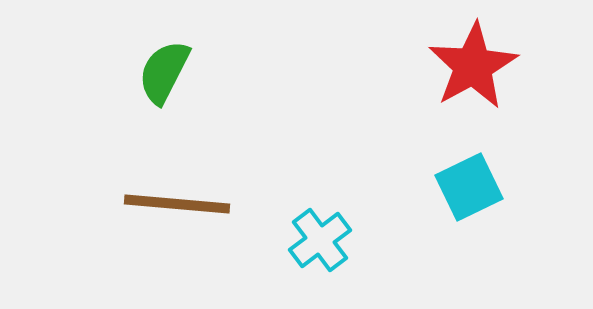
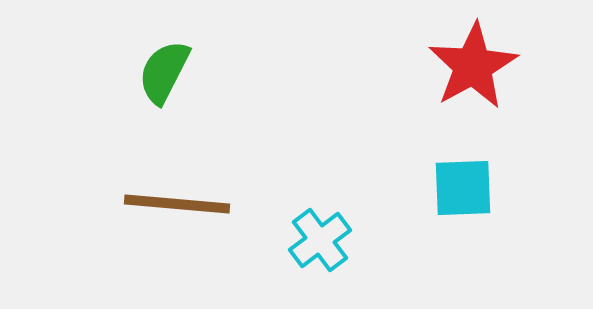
cyan square: moved 6 px left, 1 px down; rotated 24 degrees clockwise
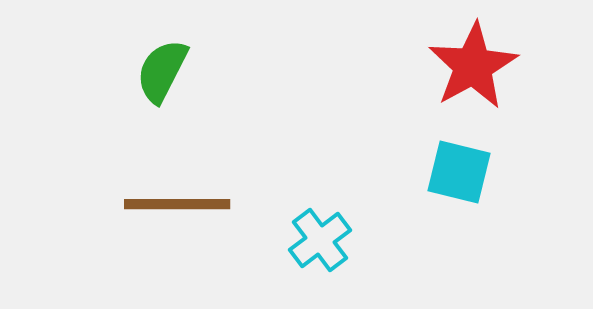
green semicircle: moved 2 px left, 1 px up
cyan square: moved 4 px left, 16 px up; rotated 16 degrees clockwise
brown line: rotated 5 degrees counterclockwise
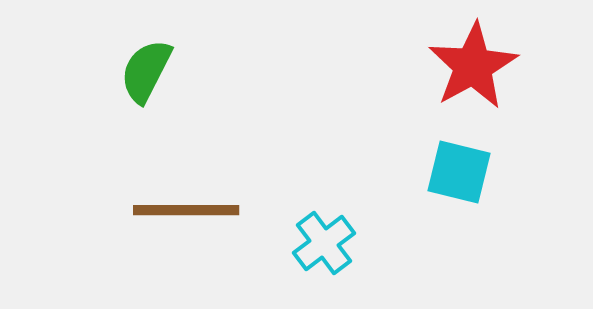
green semicircle: moved 16 px left
brown line: moved 9 px right, 6 px down
cyan cross: moved 4 px right, 3 px down
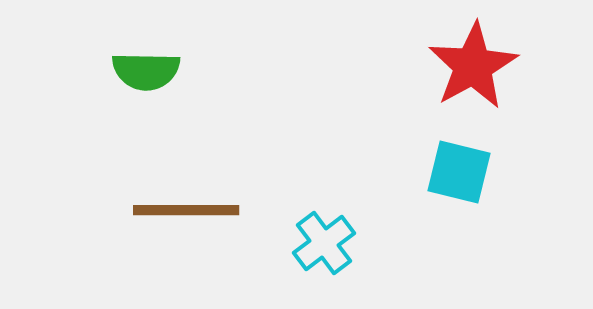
green semicircle: rotated 116 degrees counterclockwise
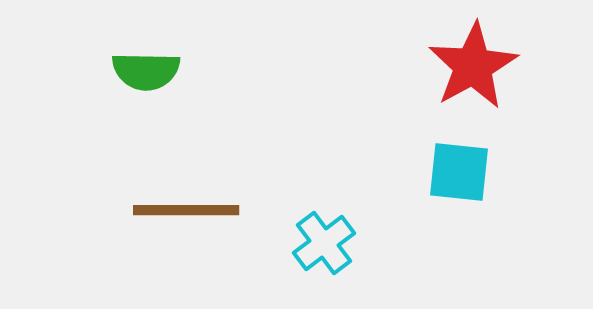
cyan square: rotated 8 degrees counterclockwise
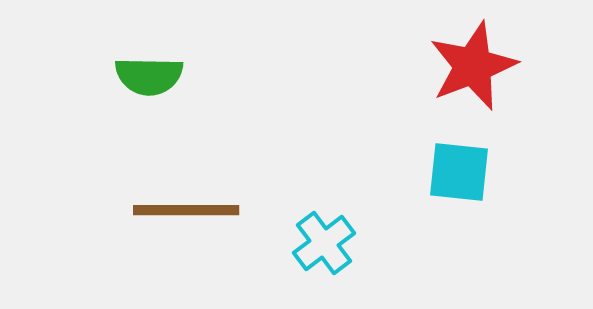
red star: rotated 8 degrees clockwise
green semicircle: moved 3 px right, 5 px down
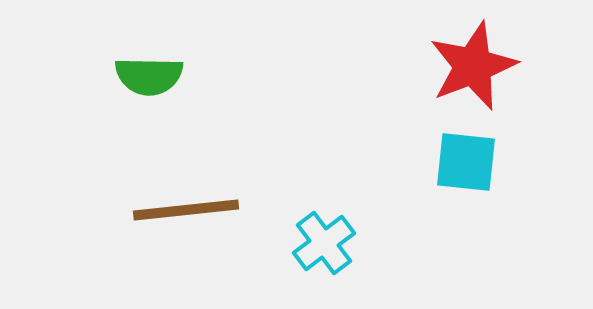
cyan square: moved 7 px right, 10 px up
brown line: rotated 6 degrees counterclockwise
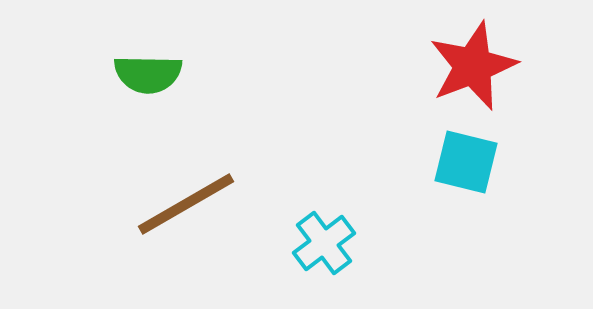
green semicircle: moved 1 px left, 2 px up
cyan square: rotated 8 degrees clockwise
brown line: moved 6 px up; rotated 24 degrees counterclockwise
